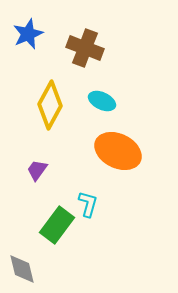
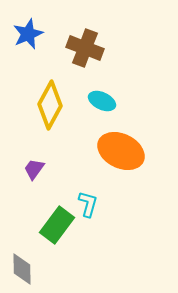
orange ellipse: moved 3 px right
purple trapezoid: moved 3 px left, 1 px up
gray diamond: rotated 12 degrees clockwise
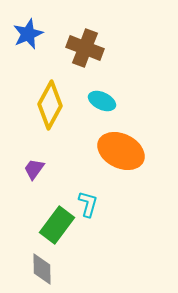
gray diamond: moved 20 px right
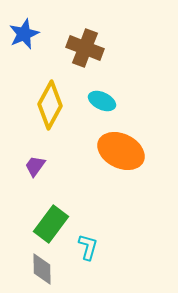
blue star: moved 4 px left
purple trapezoid: moved 1 px right, 3 px up
cyan L-shape: moved 43 px down
green rectangle: moved 6 px left, 1 px up
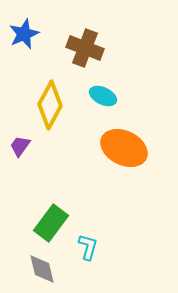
cyan ellipse: moved 1 px right, 5 px up
orange ellipse: moved 3 px right, 3 px up
purple trapezoid: moved 15 px left, 20 px up
green rectangle: moved 1 px up
gray diamond: rotated 12 degrees counterclockwise
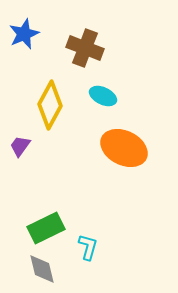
green rectangle: moved 5 px left, 5 px down; rotated 27 degrees clockwise
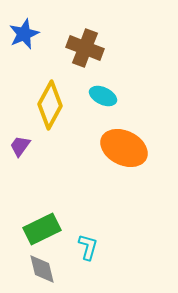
green rectangle: moved 4 px left, 1 px down
